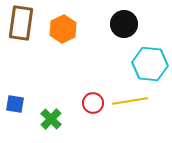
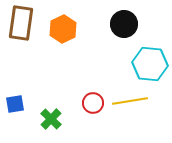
blue square: rotated 18 degrees counterclockwise
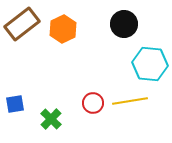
brown rectangle: moved 1 px right, 1 px down; rotated 44 degrees clockwise
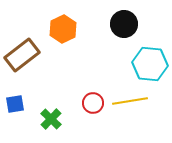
brown rectangle: moved 31 px down
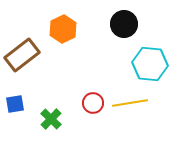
yellow line: moved 2 px down
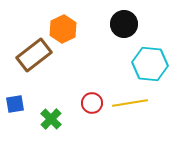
brown rectangle: moved 12 px right
red circle: moved 1 px left
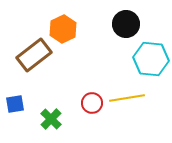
black circle: moved 2 px right
cyan hexagon: moved 1 px right, 5 px up
yellow line: moved 3 px left, 5 px up
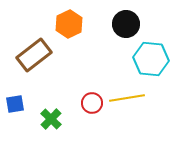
orange hexagon: moved 6 px right, 5 px up
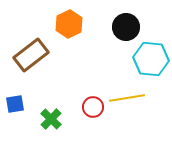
black circle: moved 3 px down
brown rectangle: moved 3 px left
red circle: moved 1 px right, 4 px down
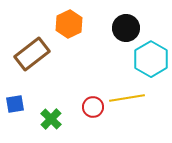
black circle: moved 1 px down
brown rectangle: moved 1 px right, 1 px up
cyan hexagon: rotated 24 degrees clockwise
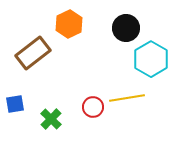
brown rectangle: moved 1 px right, 1 px up
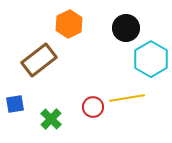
brown rectangle: moved 6 px right, 7 px down
